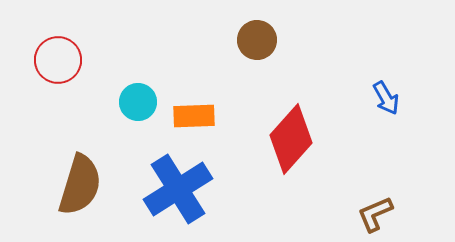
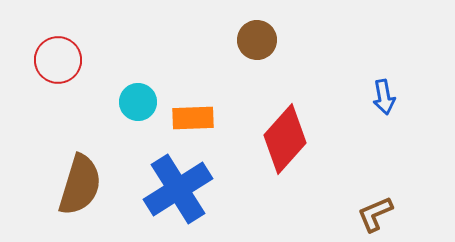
blue arrow: moved 2 px left, 1 px up; rotated 20 degrees clockwise
orange rectangle: moved 1 px left, 2 px down
red diamond: moved 6 px left
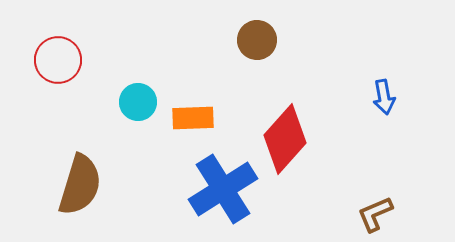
blue cross: moved 45 px right
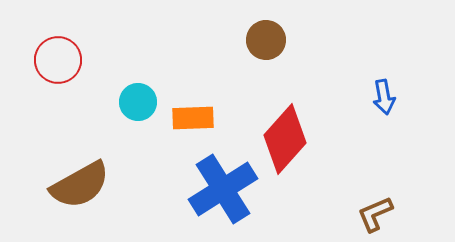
brown circle: moved 9 px right
brown semicircle: rotated 44 degrees clockwise
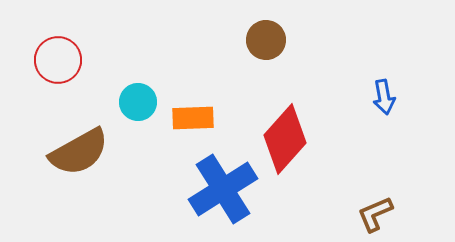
brown semicircle: moved 1 px left, 33 px up
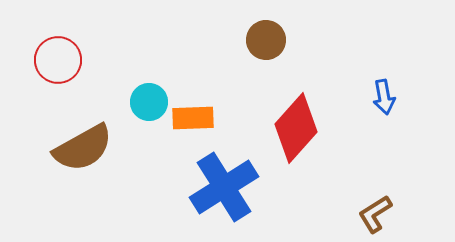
cyan circle: moved 11 px right
red diamond: moved 11 px right, 11 px up
brown semicircle: moved 4 px right, 4 px up
blue cross: moved 1 px right, 2 px up
brown L-shape: rotated 9 degrees counterclockwise
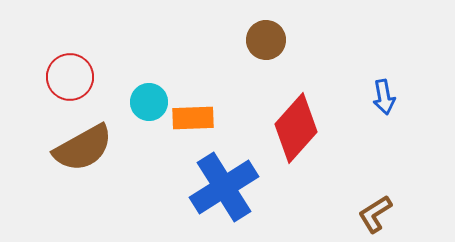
red circle: moved 12 px right, 17 px down
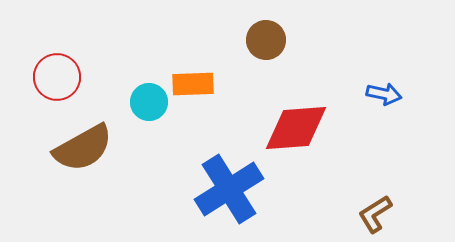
red circle: moved 13 px left
blue arrow: moved 3 px up; rotated 68 degrees counterclockwise
orange rectangle: moved 34 px up
red diamond: rotated 44 degrees clockwise
blue cross: moved 5 px right, 2 px down
